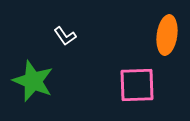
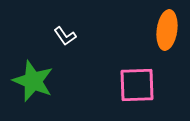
orange ellipse: moved 5 px up
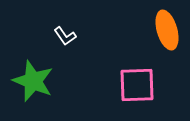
orange ellipse: rotated 24 degrees counterclockwise
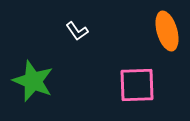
orange ellipse: moved 1 px down
white L-shape: moved 12 px right, 5 px up
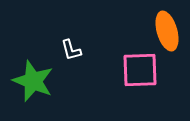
white L-shape: moved 6 px left, 19 px down; rotated 20 degrees clockwise
pink square: moved 3 px right, 15 px up
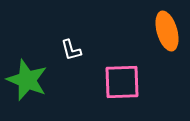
pink square: moved 18 px left, 12 px down
green star: moved 6 px left, 1 px up
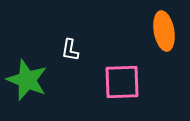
orange ellipse: moved 3 px left; rotated 6 degrees clockwise
white L-shape: moved 1 px left; rotated 25 degrees clockwise
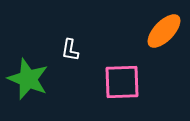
orange ellipse: rotated 54 degrees clockwise
green star: moved 1 px right, 1 px up
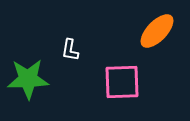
orange ellipse: moved 7 px left
green star: rotated 24 degrees counterclockwise
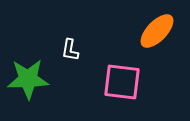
pink square: rotated 9 degrees clockwise
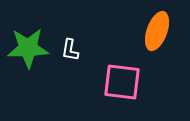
orange ellipse: rotated 24 degrees counterclockwise
green star: moved 31 px up
